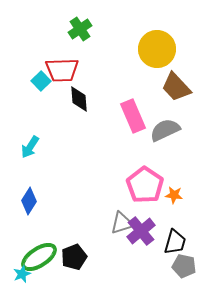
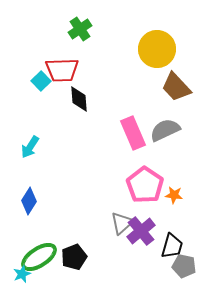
pink rectangle: moved 17 px down
gray triangle: rotated 25 degrees counterclockwise
black trapezoid: moved 3 px left, 4 px down
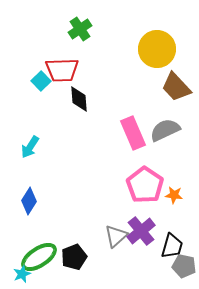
gray triangle: moved 6 px left, 13 px down
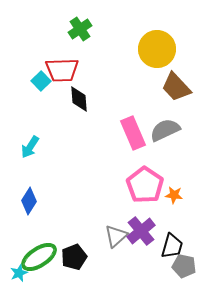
cyan star: moved 3 px left, 1 px up
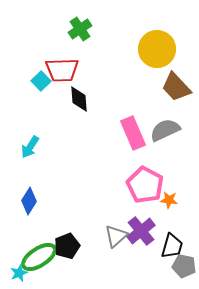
pink pentagon: rotated 6 degrees counterclockwise
orange star: moved 5 px left, 5 px down
black pentagon: moved 7 px left, 11 px up
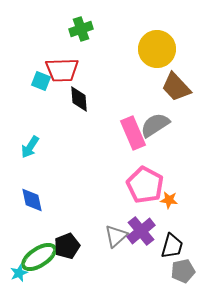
green cross: moved 1 px right; rotated 15 degrees clockwise
cyan square: rotated 24 degrees counterclockwise
gray semicircle: moved 10 px left, 5 px up; rotated 8 degrees counterclockwise
blue diamond: moved 3 px right, 1 px up; rotated 44 degrees counterclockwise
gray pentagon: moved 1 px left, 5 px down; rotated 25 degrees counterclockwise
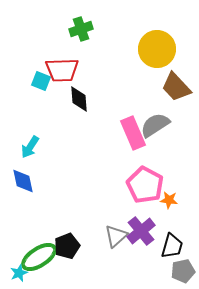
blue diamond: moved 9 px left, 19 px up
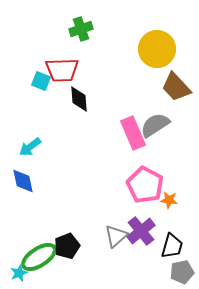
cyan arrow: rotated 20 degrees clockwise
gray pentagon: moved 1 px left, 1 px down
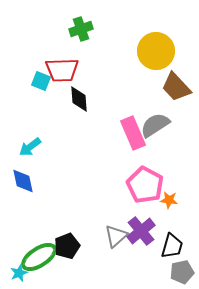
yellow circle: moved 1 px left, 2 px down
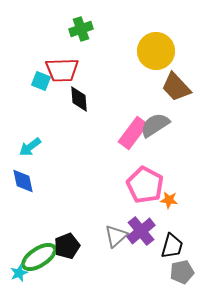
pink rectangle: rotated 60 degrees clockwise
